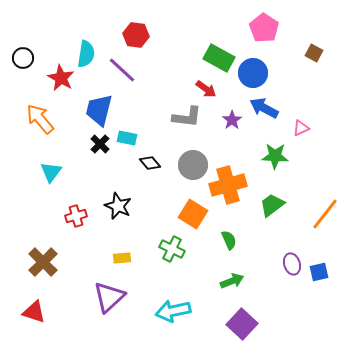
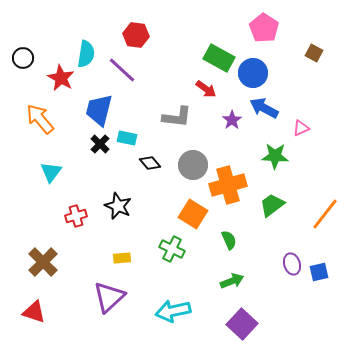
gray L-shape: moved 10 px left
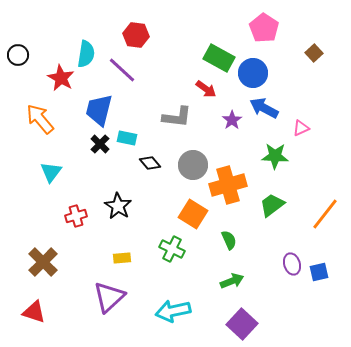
brown square: rotated 18 degrees clockwise
black circle: moved 5 px left, 3 px up
black star: rotated 8 degrees clockwise
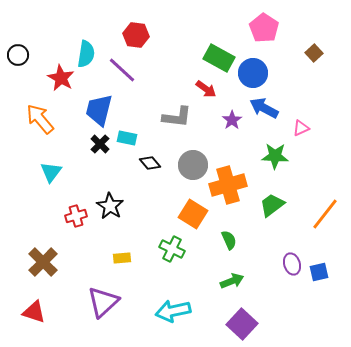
black star: moved 8 px left
purple triangle: moved 6 px left, 5 px down
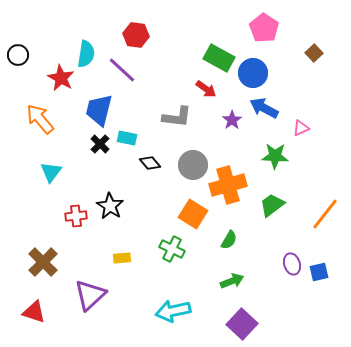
red cross: rotated 10 degrees clockwise
green semicircle: rotated 54 degrees clockwise
purple triangle: moved 13 px left, 7 px up
